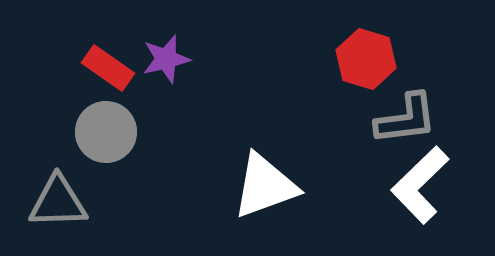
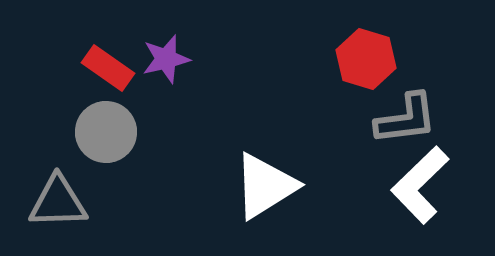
white triangle: rotated 12 degrees counterclockwise
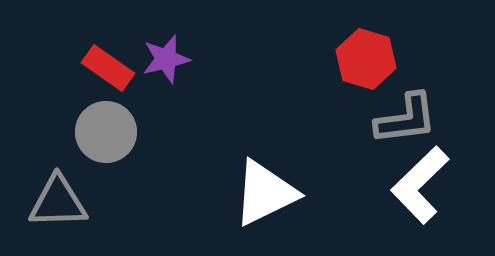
white triangle: moved 7 px down; rotated 6 degrees clockwise
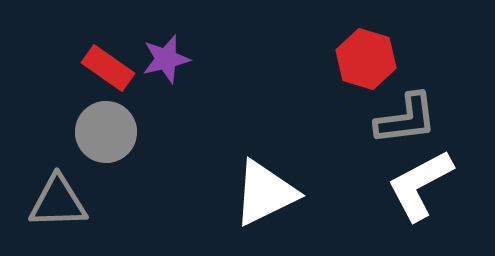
white L-shape: rotated 16 degrees clockwise
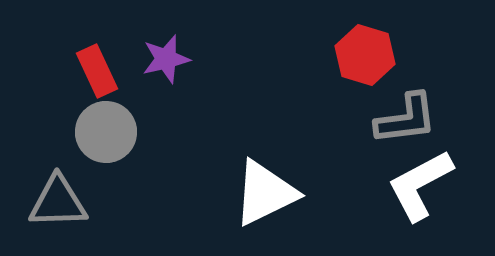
red hexagon: moved 1 px left, 4 px up
red rectangle: moved 11 px left, 3 px down; rotated 30 degrees clockwise
